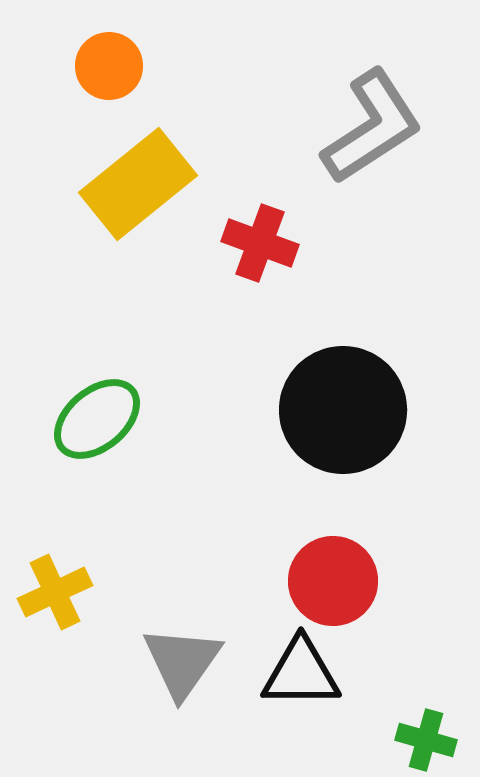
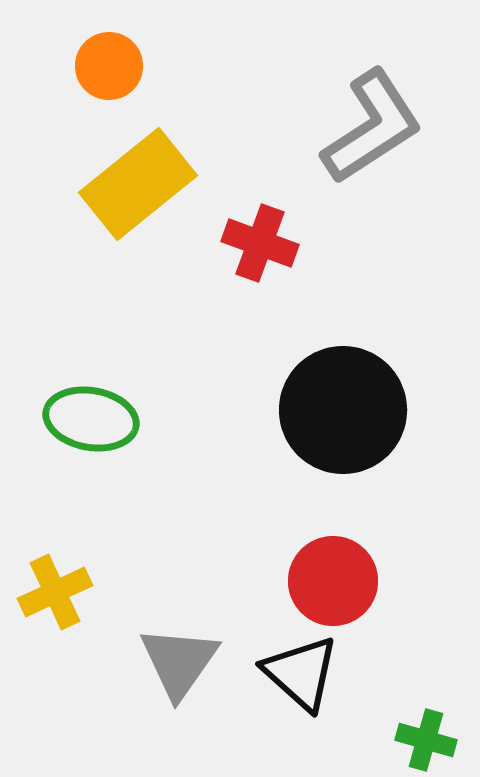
green ellipse: moved 6 px left; rotated 50 degrees clockwise
gray triangle: moved 3 px left
black triangle: rotated 42 degrees clockwise
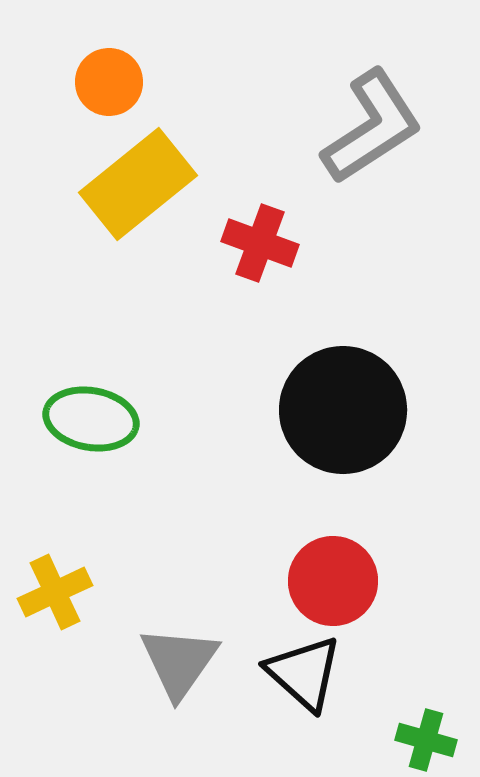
orange circle: moved 16 px down
black triangle: moved 3 px right
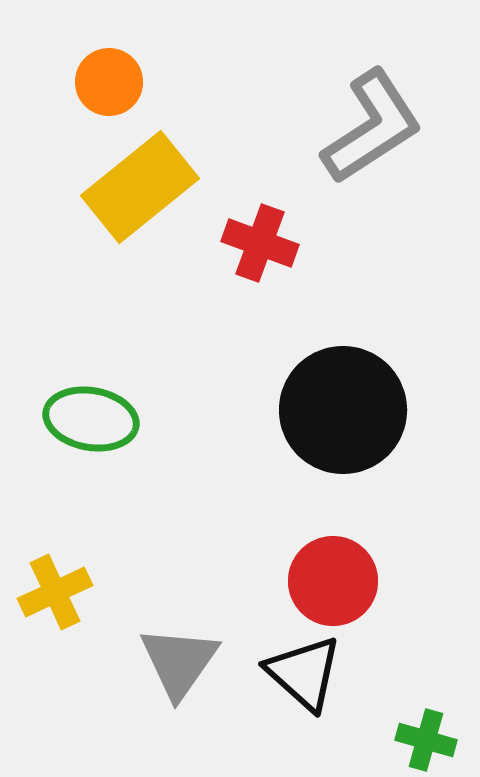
yellow rectangle: moved 2 px right, 3 px down
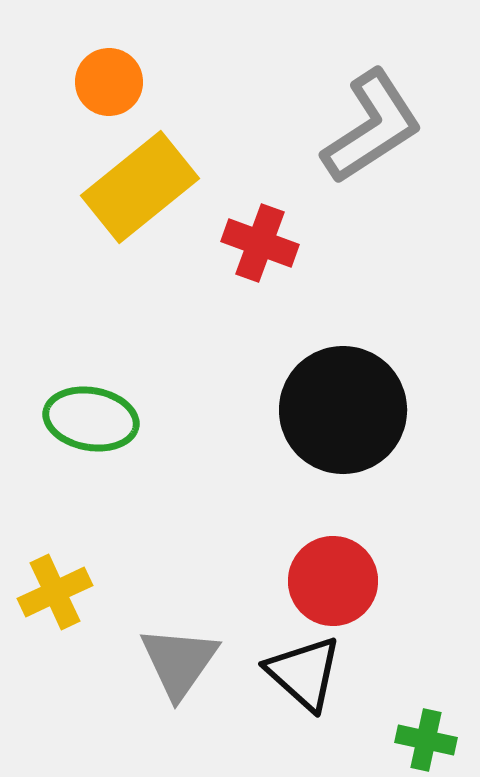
green cross: rotated 4 degrees counterclockwise
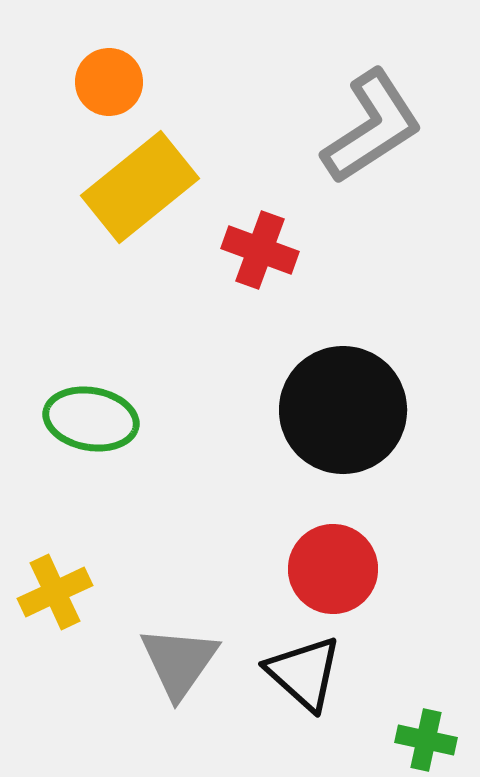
red cross: moved 7 px down
red circle: moved 12 px up
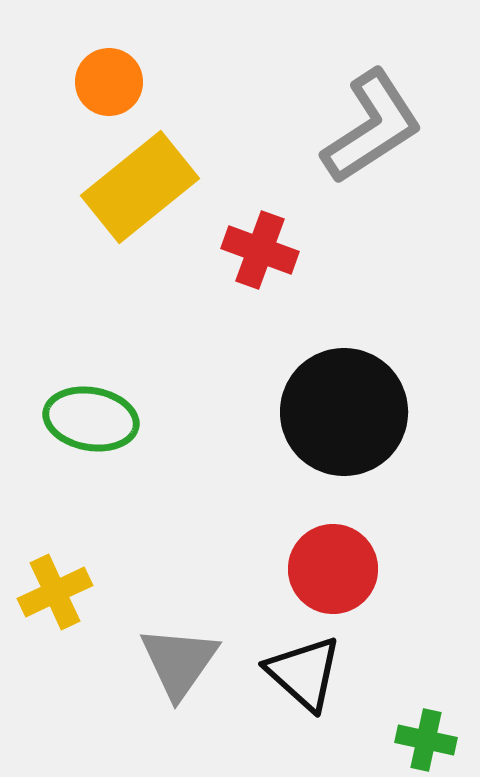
black circle: moved 1 px right, 2 px down
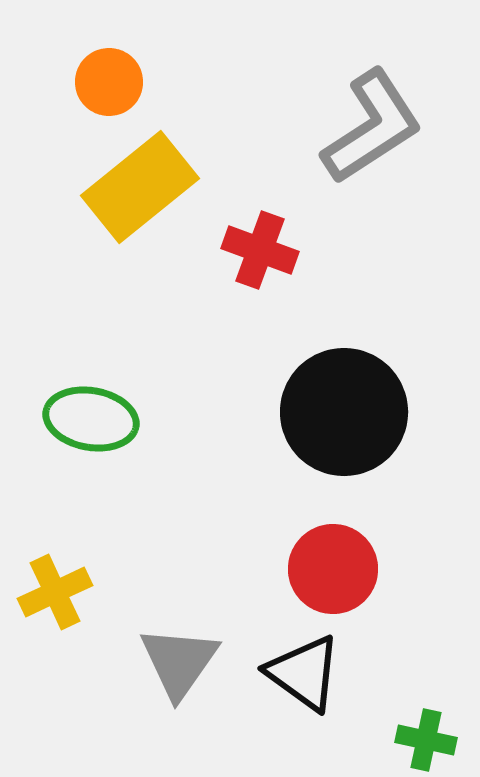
black triangle: rotated 6 degrees counterclockwise
